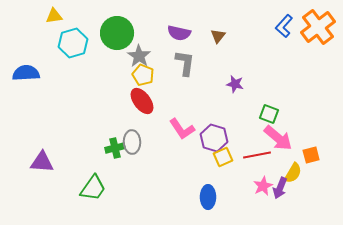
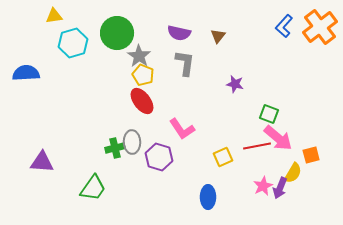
orange cross: moved 2 px right
purple hexagon: moved 55 px left, 19 px down
red line: moved 9 px up
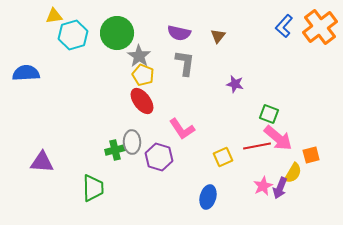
cyan hexagon: moved 8 px up
green cross: moved 2 px down
green trapezoid: rotated 36 degrees counterclockwise
blue ellipse: rotated 15 degrees clockwise
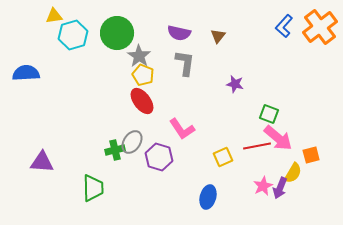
gray ellipse: rotated 35 degrees clockwise
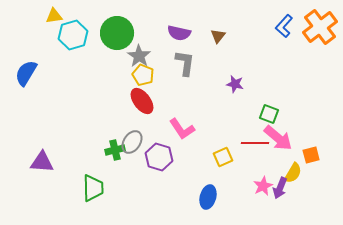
blue semicircle: rotated 56 degrees counterclockwise
red line: moved 2 px left, 3 px up; rotated 12 degrees clockwise
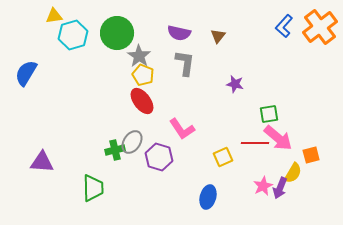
green square: rotated 30 degrees counterclockwise
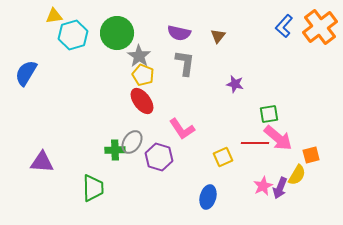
green cross: rotated 12 degrees clockwise
yellow semicircle: moved 4 px right, 2 px down
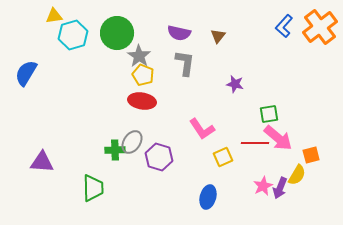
red ellipse: rotated 44 degrees counterclockwise
pink L-shape: moved 20 px right
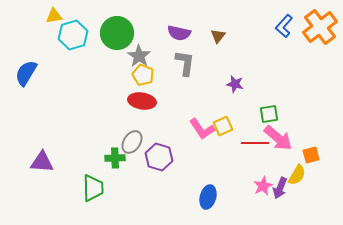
green cross: moved 8 px down
yellow square: moved 31 px up
